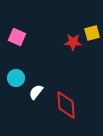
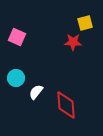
yellow square: moved 7 px left, 10 px up
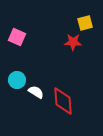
cyan circle: moved 1 px right, 2 px down
white semicircle: rotated 84 degrees clockwise
red diamond: moved 3 px left, 4 px up
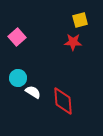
yellow square: moved 5 px left, 3 px up
pink square: rotated 24 degrees clockwise
cyan circle: moved 1 px right, 2 px up
white semicircle: moved 3 px left
